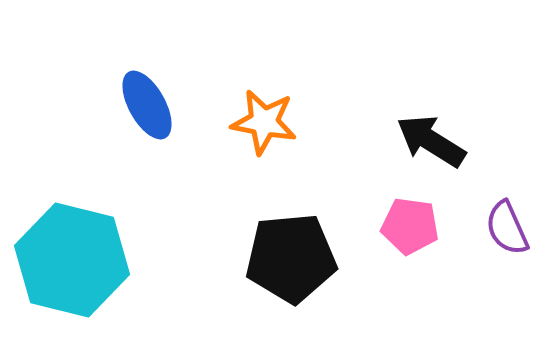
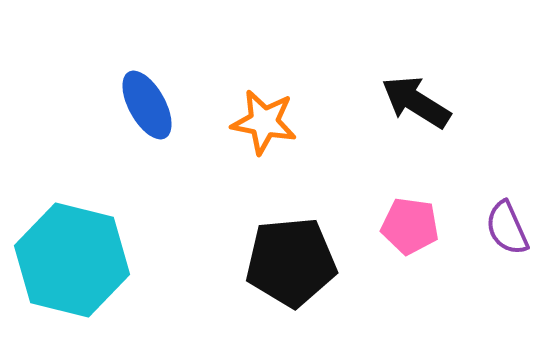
black arrow: moved 15 px left, 39 px up
black pentagon: moved 4 px down
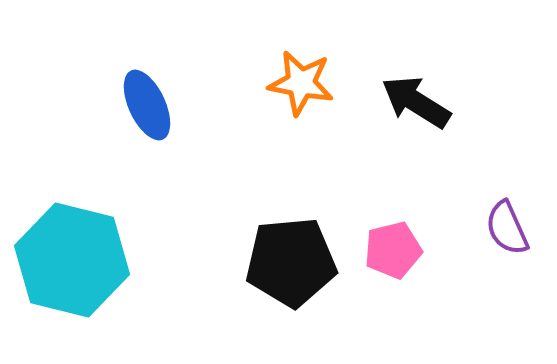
blue ellipse: rotated 4 degrees clockwise
orange star: moved 37 px right, 39 px up
pink pentagon: moved 17 px left, 24 px down; rotated 22 degrees counterclockwise
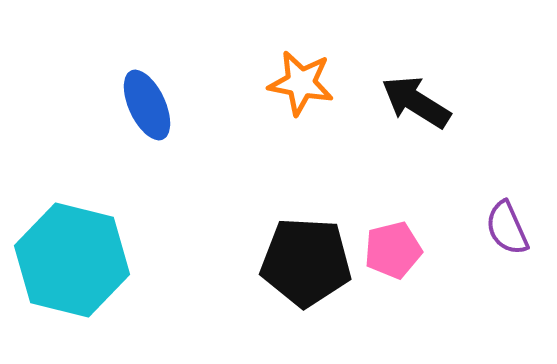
black pentagon: moved 15 px right; rotated 8 degrees clockwise
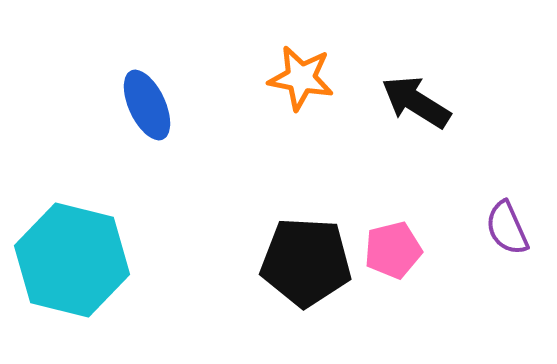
orange star: moved 5 px up
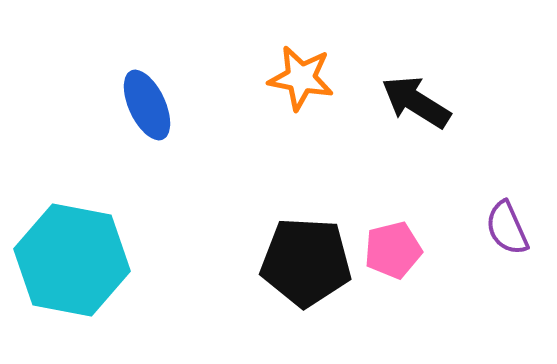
cyan hexagon: rotated 3 degrees counterclockwise
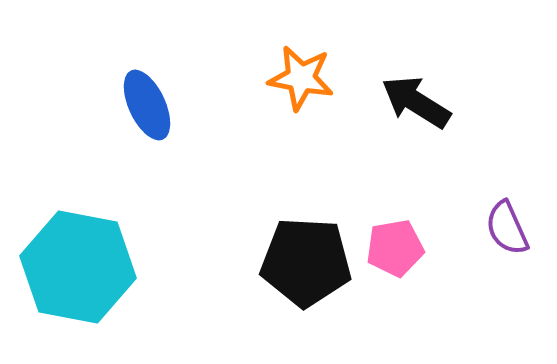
pink pentagon: moved 2 px right, 2 px up; rotated 4 degrees clockwise
cyan hexagon: moved 6 px right, 7 px down
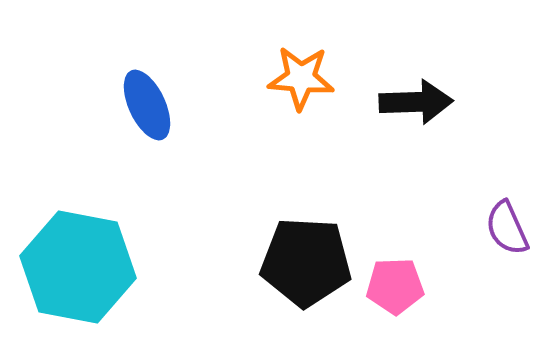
orange star: rotated 6 degrees counterclockwise
black arrow: rotated 146 degrees clockwise
pink pentagon: moved 38 px down; rotated 8 degrees clockwise
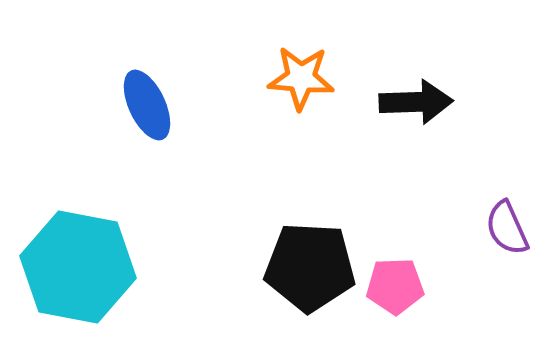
black pentagon: moved 4 px right, 5 px down
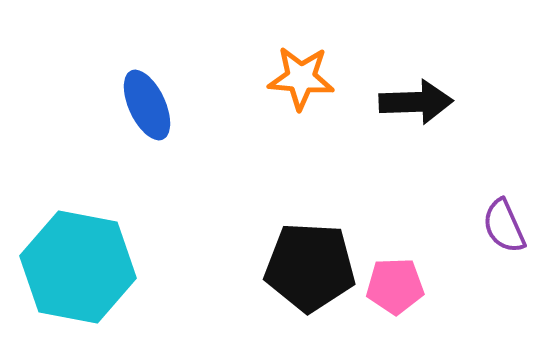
purple semicircle: moved 3 px left, 2 px up
